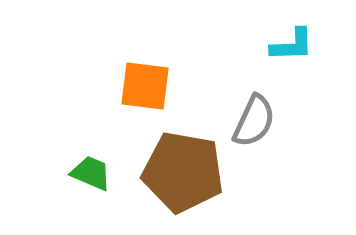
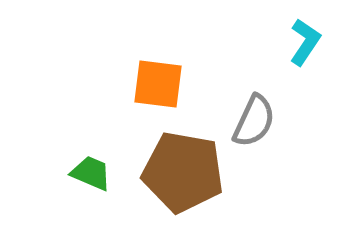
cyan L-shape: moved 13 px right, 3 px up; rotated 54 degrees counterclockwise
orange square: moved 13 px right, 2 px up
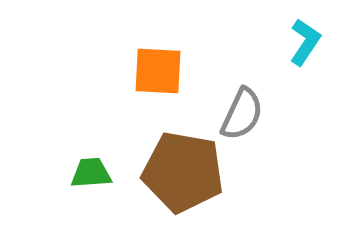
orange square: moved 13 px up; rotated 4 degrees counterclockwise
gray semicircle: moved 12 px left, 7 px up
green trapezoid: rotated 27 degrees counterclockwise
